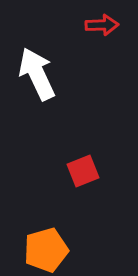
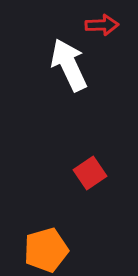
white arrow: moved 32 px right, 9 px up
red square: moved 7 px right, 2 px down; rotated 12 degrees counterclockwise
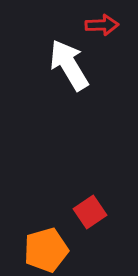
white arrow: rotated 6 degrees counterclockwise
red square: moved 39 px down
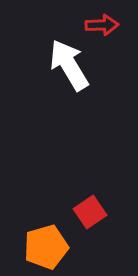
orange pentagon: moved 3 px up
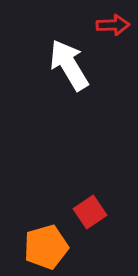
red arrow: moved 11 px right
